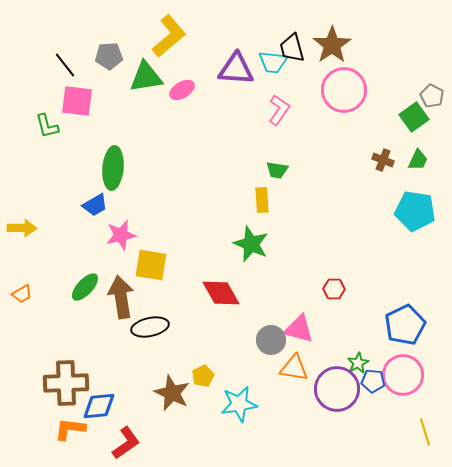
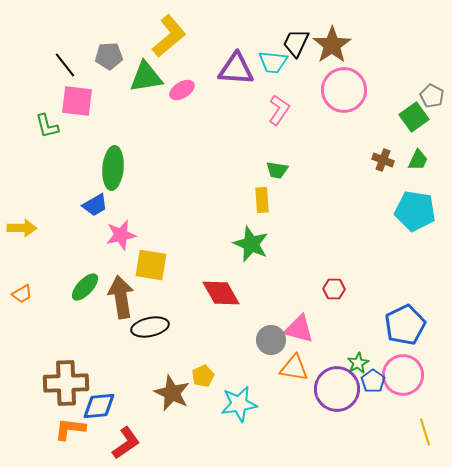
black trapezoid at (292, 48): moved 4 px right, 5 px up; rotated 40 degrees clockwise
blue pentagon at (373, 381): rotated 30 degrees clockwise
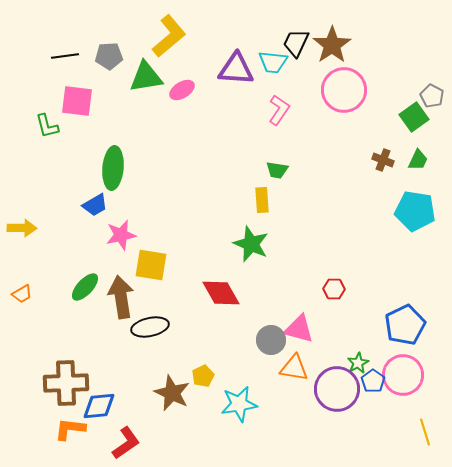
black line at (65, 65): moved 9 px up; rotated 60 degrees counterclockwise
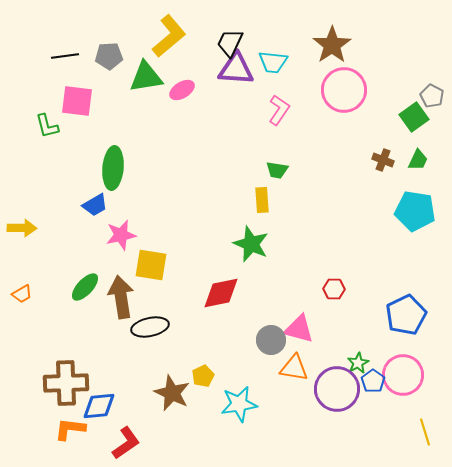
black trapezoid at (296, 43): moved 66 px left
red diamond at (221, 293): rotated 72 degrees counterclockwise
blue pentagon at (405, 325): moved 1 px right, 10 px up
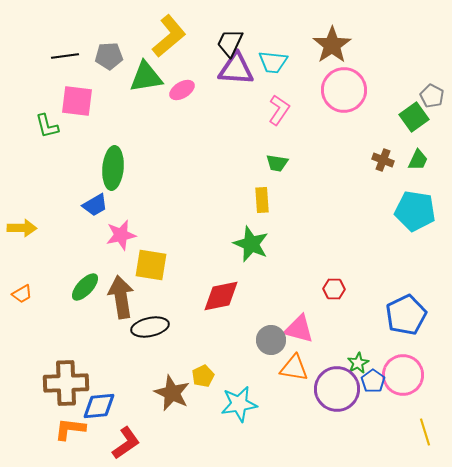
green trapezoid at (277, 170): moved 7 px up
red diamond at (221, 293): moved 3 px down
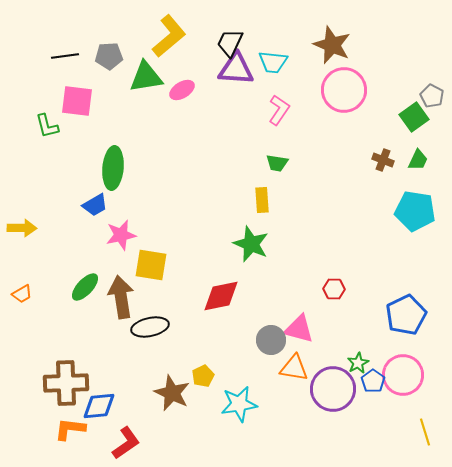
brown star at (332, 45): rotated 15 degrees counterclockwise
purple circle at (337, 389): moved 4 px left
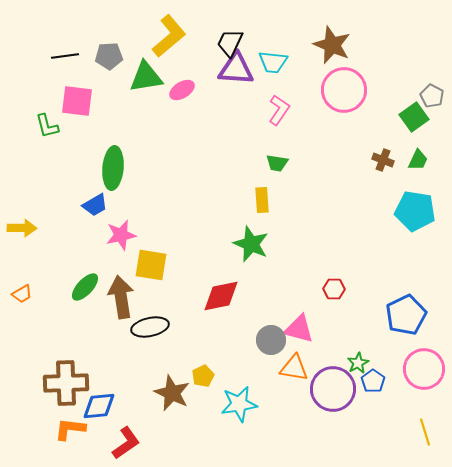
pink circle at (403, 375): moved 21 px right, 6 px up
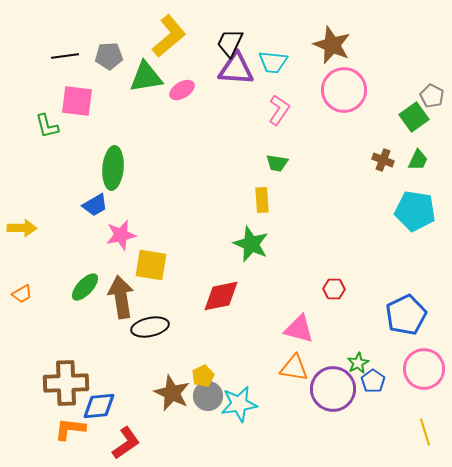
gray circle at (271, 340): moved 63 px left, 56 px down
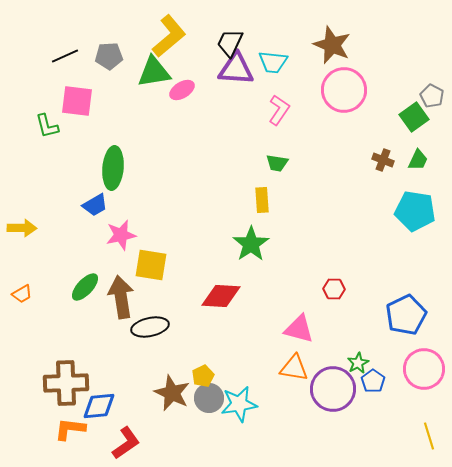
black line at (65, 56): rotated 16 degrees counterclockwise
green triangle at (146, 77): moved 8 px right, 5 px up
green star at (251, 244): rotated 15 degrees clockwise
red diamond at (221, 296): rotated 15 degrees clockwise
gray circle at (208, 396): moved 1 px right, 2 px down
yellow line at (425, 432): moved 4 px right, 4 px down
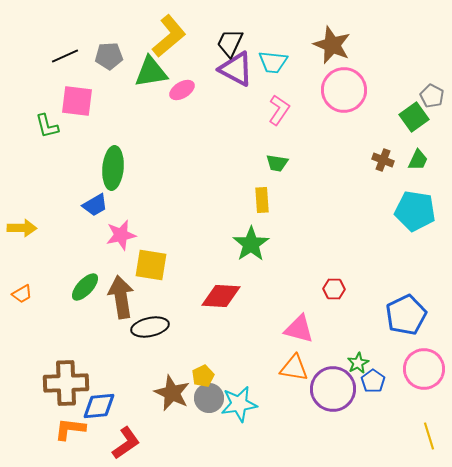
purple triangle at (236, 69): rotated 24 degrees clockwise
green triangle at (154, 72): moved 3 px left
